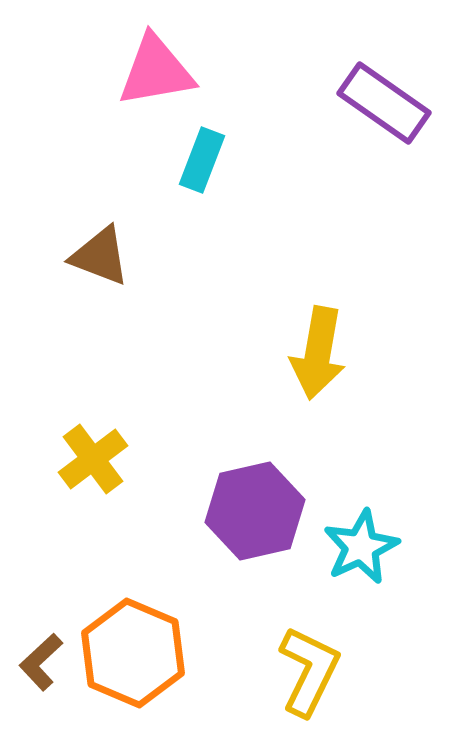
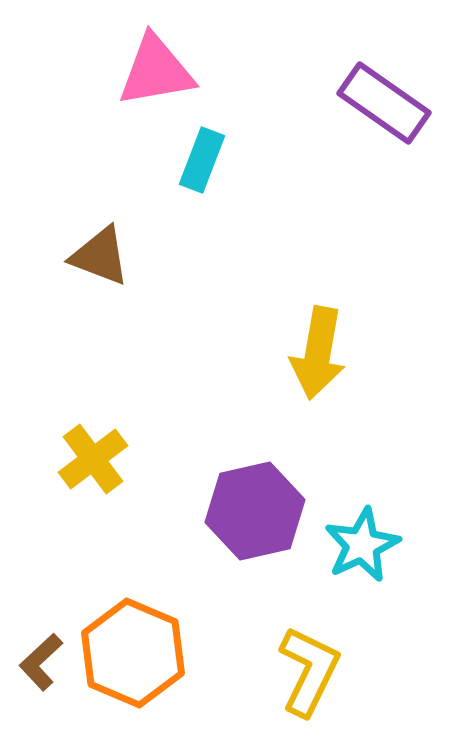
cyan star: moved 1 px right, 2 px up
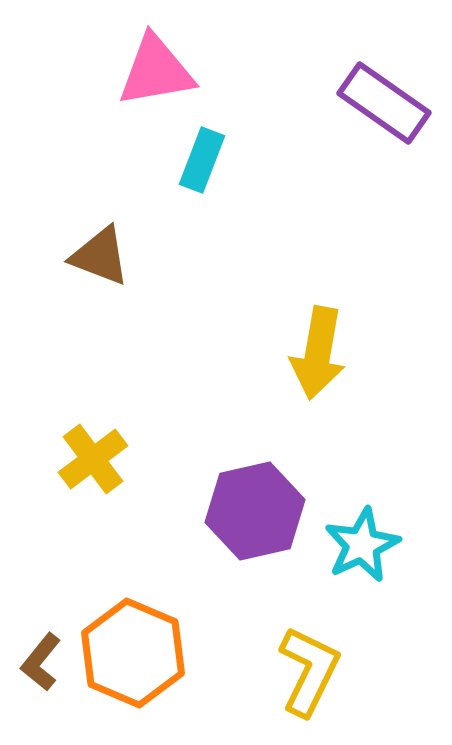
brown L-shape: rotated 8 degrees counterclockwise
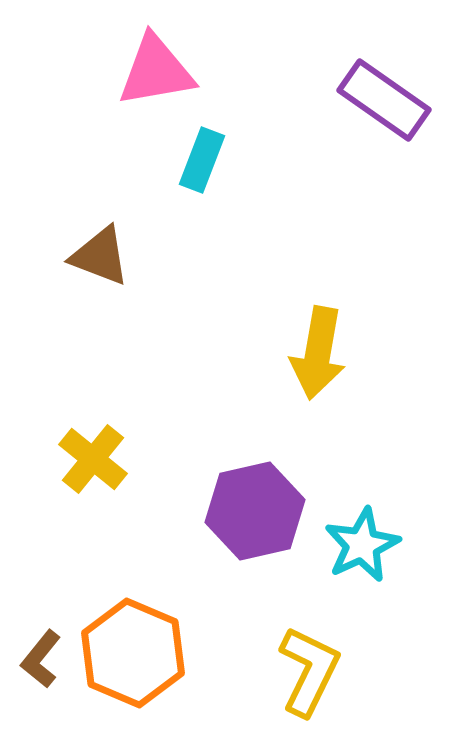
purple rectangle: moved 3 px up
yellow cross: rotated 14 degrees counterclockwise
brown L-shape: moved 3 px up
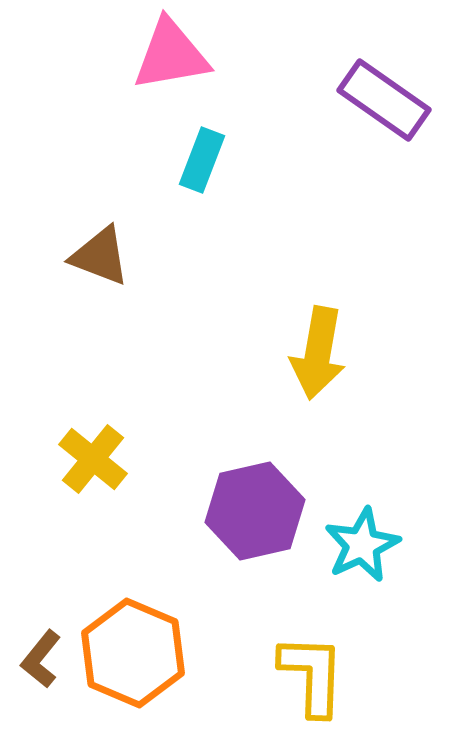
pink triangle: moved 15 px right, 16 px up
yellow L-shape: moved 3 px right, 4 px down; rotated 24 degrees counterclockwise
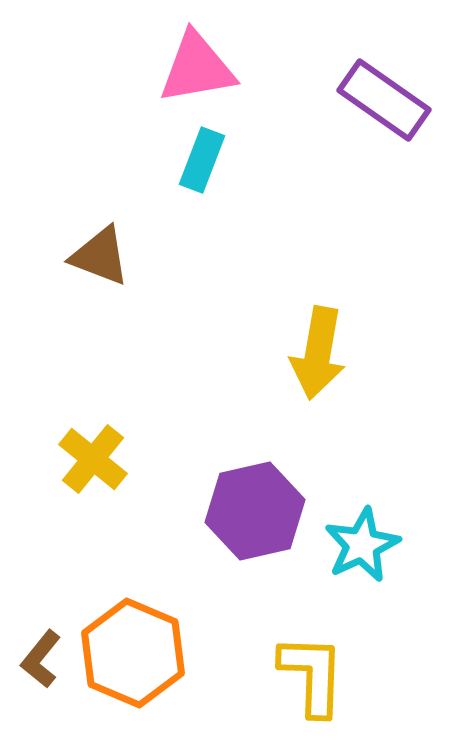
pink triangle: moved 26 px right, 13 px down
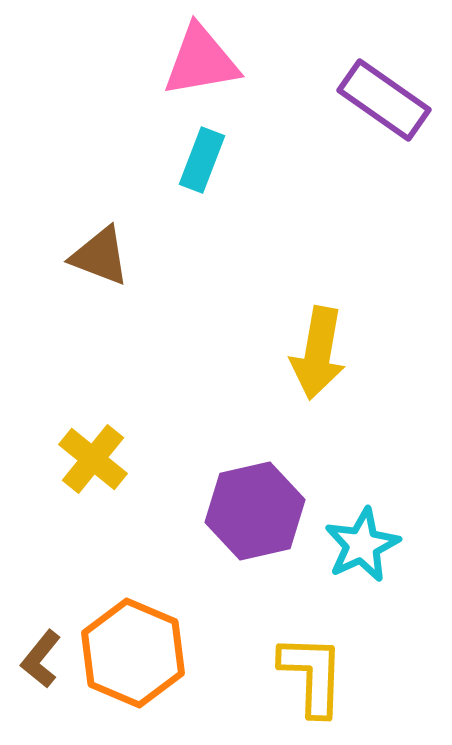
pink triangle: moved 4 px right, 7 px up
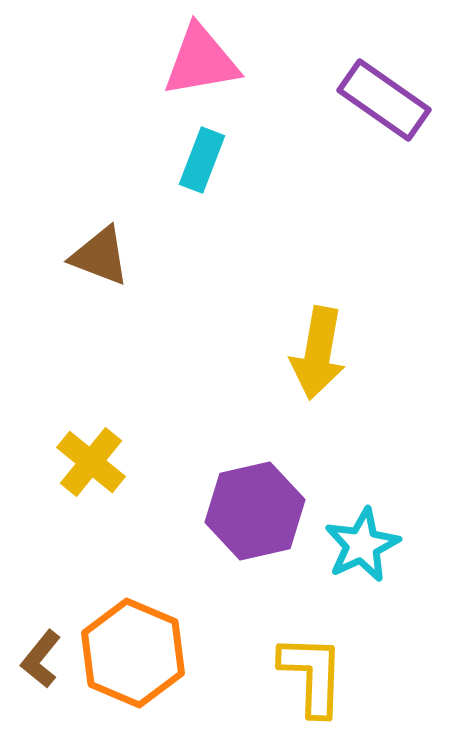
yellow cross: moved 2 px left, 3 px down
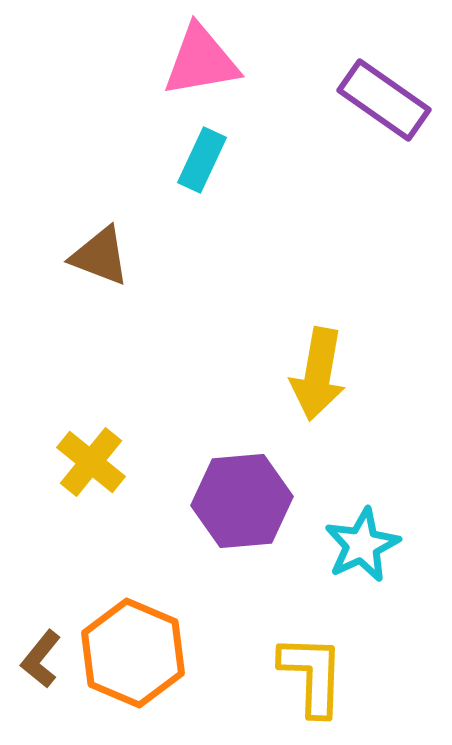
cyan rectangle: rotated 4 degrees clockwise
yellow arrow: moved 21 px down
purple hexagon: moved 13 px left, 10 px up; rotated 8 degrees clockwise
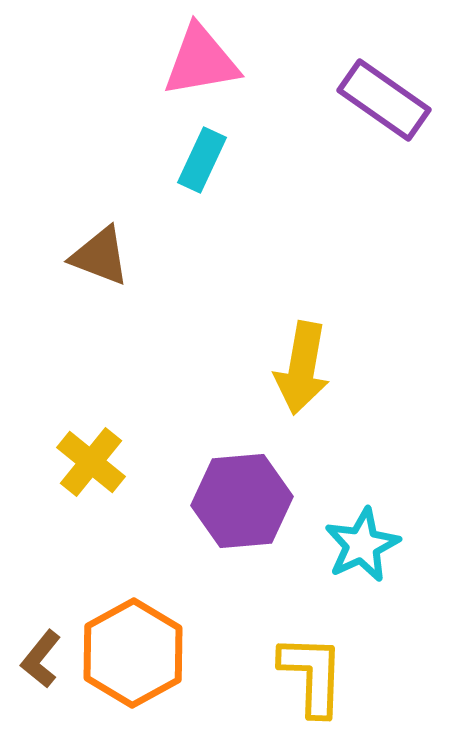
yellow arrow: moved 16 px left, 6 px up
orange hexagon: rotated 8 degrees clockwise
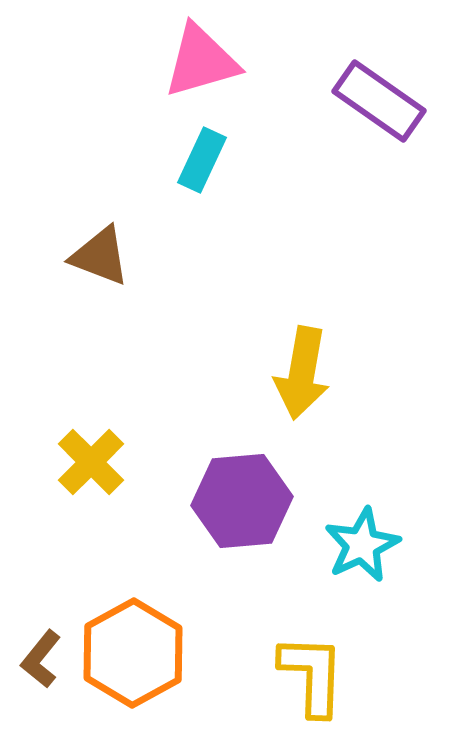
pink triangle: rotated 6 degrees counterclockwise
purple rectangle: moved 5 px left, 1 px down
yellow arrow: moved 5 px down
yellow cross: rotated 6 degrees clockwise
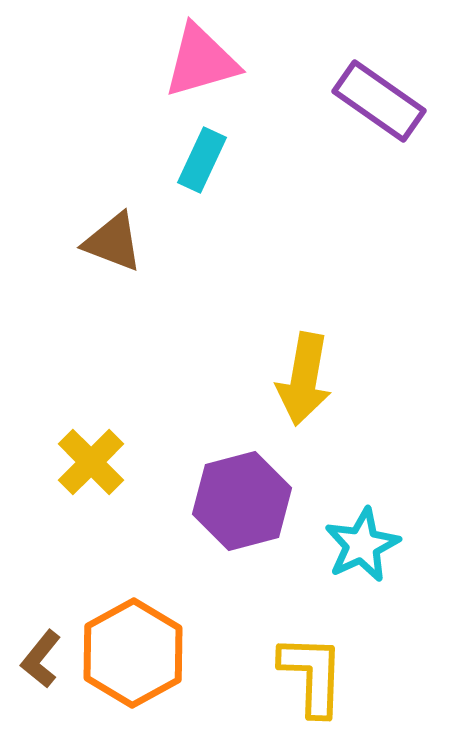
brown triangle: moved 13 px right, 14 px up
yellow arrow: moved 2 px right, 6 px down
purple hexagon: rotated 10 degrees counterclockwise
